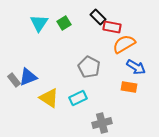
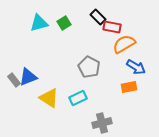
cyan triangle: rotated 42 degrees clockwise
orange rectangle: rotated 21 degrees counterclockwise
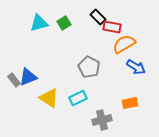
orange rectangle: moved 1 px right, 16 px down
gray cross: moved 3 px up
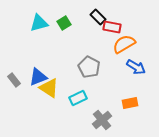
blue triangle: moved 10 px right
yellow triangle: moved 10 px up
gray cross: rotated 24 degrees counterclockwise
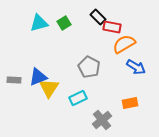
gray rectangle: rotated 48 degrees counterclockwise
yellow triangle: rotated 30 degrees clockwise
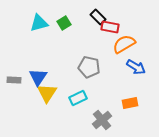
red rectangle: moved 2 px left
gray pentagon: rotated 15 degrees counterclockwise
blue triangle: rotated 36 degrees counterclockwise
yellow triangle: moved 2 px left, 5 px down
